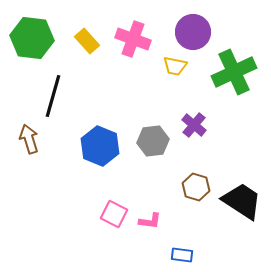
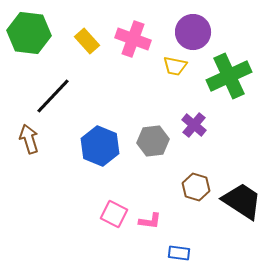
green hexagon: moved 3 px left, 5 px up
green cross: moved 5 px left, 4 px down
black line: rotated 27 degrees clockwise
blue rectangle: moved 3 px left, 2 px up
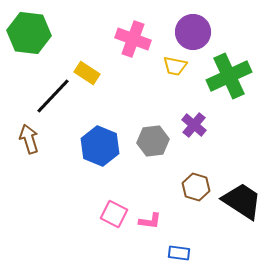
yellow rectangle: moved 32 px down; rotated 15 degrees counterclockwise
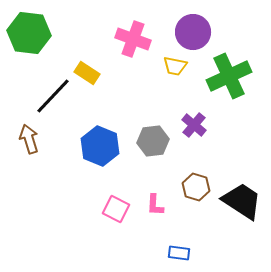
pink square: moved 2 px right, 5 px up
pink L-shape: moved 5 px right, 16 px up; rotated 85 degrees clockwise
